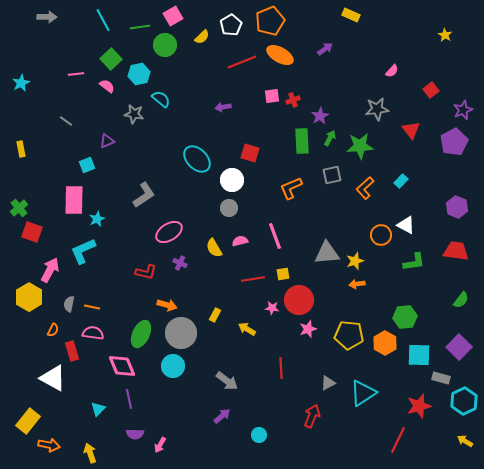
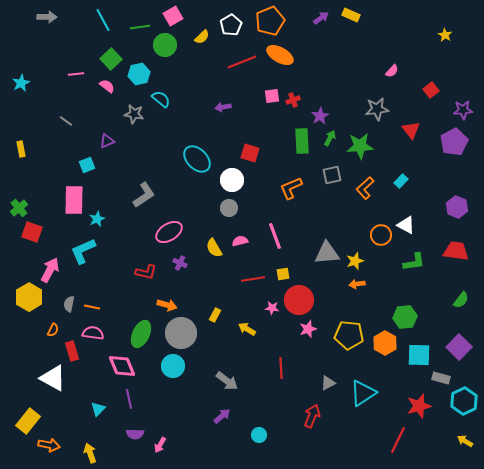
purple arrow at (325, 49): moved 4 px left, 31 px up
purple star at (463, 110): rotated 18 degrees clockwise
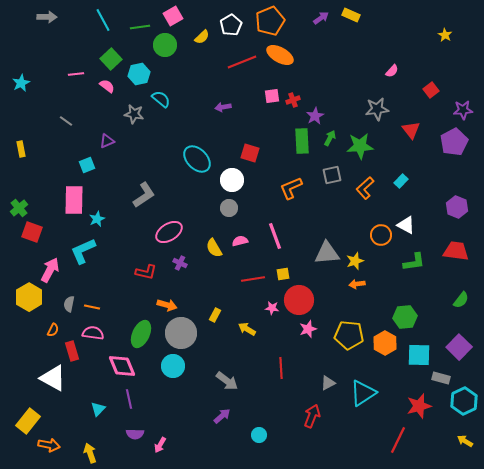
purple star at (320, 116): moved 5 px left
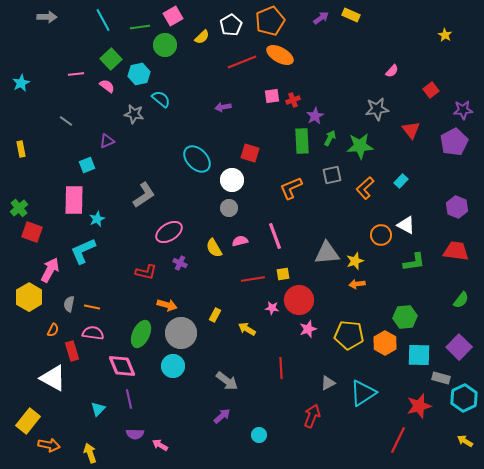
cyan hexagon at (464, 401): moved 3 px up
pink arrow at (160, 445): rotated 91 degrees clockwise
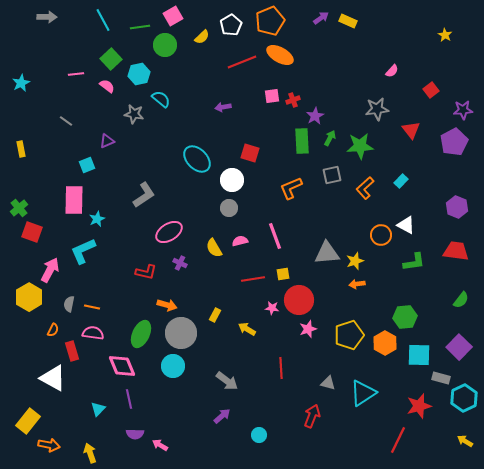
yellow rectangle at (351, 15): moved 3 px left, 6 px down
yellow pentagon at (349, 335): rotated 24 degrees counterclockwise
gray triangle at (328, 383): rotated 42 degrees clockwise
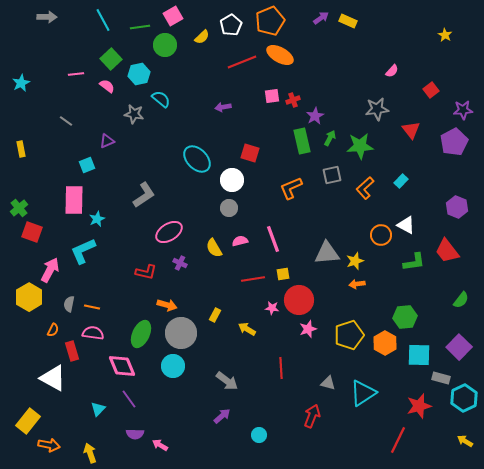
green rectangle at (302, 141): rotated 10 degrees counterclockwise
pink line at (275, 236): moved 2 px left, 3 px down
red trapezoid at (456, 251): moved 9 px left; rotated 136 degrees counterclockwise
purple line at (129, 399): rotated 24 degrees counterclockwise
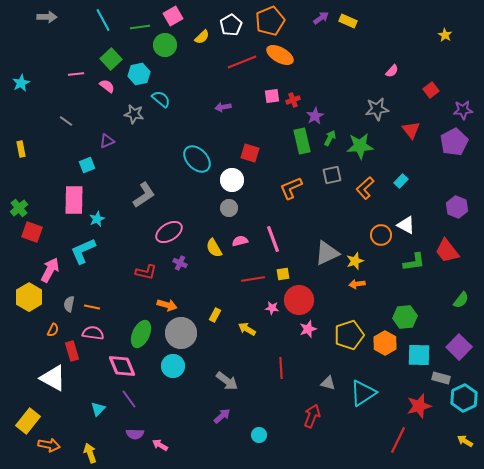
gray triangle at (327, 253): rotated 20 degrees counterclockwise
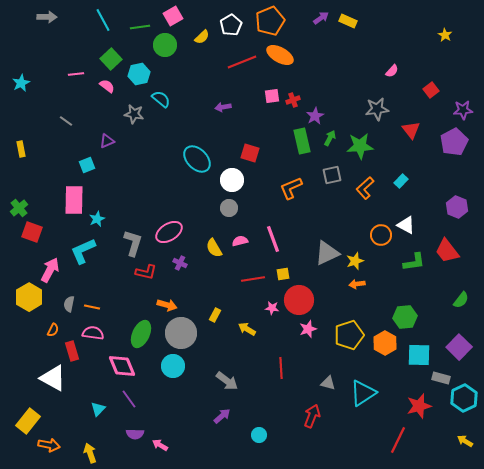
gray L-shape at (144, 195): moved 11 px left, 48 px down; rotated 40 degrees counterclockwise
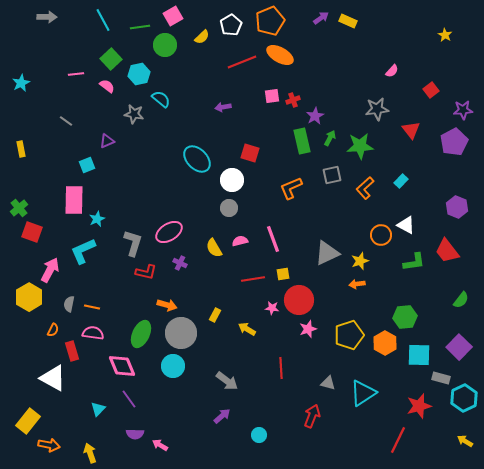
yellow star at (355, 261): moved 5 px right
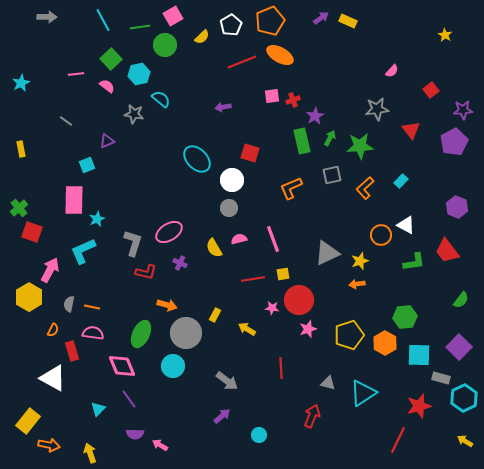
pink semicircle at (240, 241): moved 1 px left, 2 px up
gray circle at (181, 333): moved 5 px right
